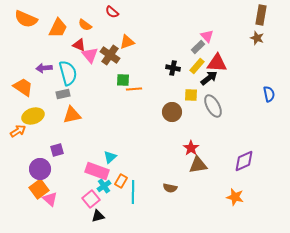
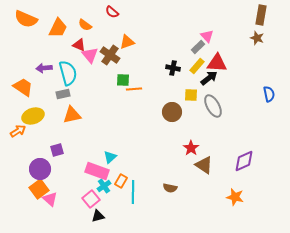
brown triangle at (198, 165): moved 6 px right; rotated 42 degrees clockwise
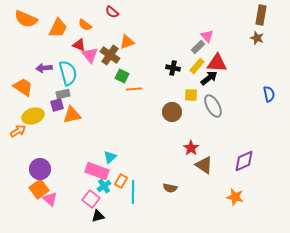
green square at (123, 80): moved 1 px left, 4 px up; rotated 24 degrees clockwise
purple square at (57, 150): moved 45 px up
pink square at (91, 199): rotated 12 degrees counterclockwise
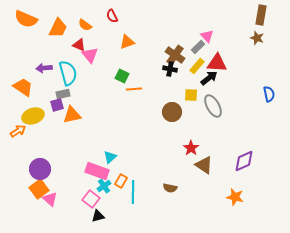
red semicircle at (112, 12): moved 4 px down; rotated 24 degrees clockwise
brown cross at (110, 55): moved 65 px right
black cross at (173, 68): moved 3 px left, 1 px down
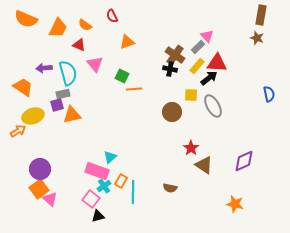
pink triangle at (90, 55): moved 5 px right, 9 px down
orange star at (235, 197): moved 7 px down
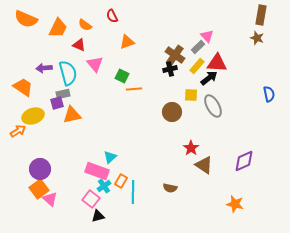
black cross at (170, 69): rotated 24 degrees counterclockwise
purple square at (57, 105): moved 2 px up
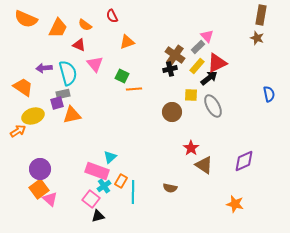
red triangle at (217, 63): rotated 30 degrees counterclockwise
